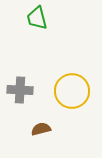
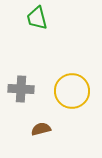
gray cross: moved 1 px right, 1 px up
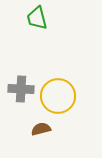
yellow circle: moved 14 px left, 5 px down
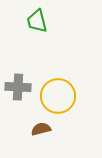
green trapezoid: moved 3 px down
gray cross: moved 3 px left, 2 px up
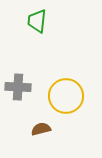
green trapezoid: rotated 20 degrees clockwise
yellow circle: moved 8 px right
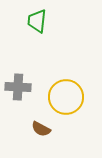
yellow circle: moved 1 px down
brown semicircle: rotated 138 degrees counterclockwise
